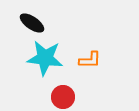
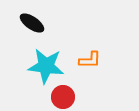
cyan star: moved 1 px right, 8 px down
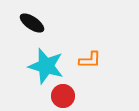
cyan star: rotated 9 degrees clockwise
red circle: moved 1 px up
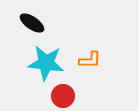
cyan star: moved 3 px up; rotated 9 degrees counterclockwise
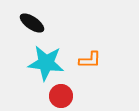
red circle: moved 2 px left
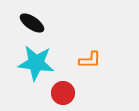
cyan star: moved 10 px left
red circle: moved 2 px right, 3 px up
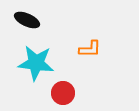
black ellipse: moved 5 px left, 3 px up; rotated 10 degrees counterclockwise
orange L-shape: moved 11 px up
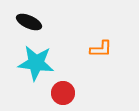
black ellipse: moved 2 px right, 2 px down
orange L-shape: moved 11 px right
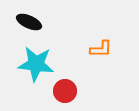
cyan star: moved 1 px down
red circle: moved 2 px right, 2 px up
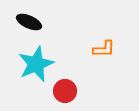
orange L-shape: moved 3 px right
cyan star: rotated 30 degrees counterclockwise
